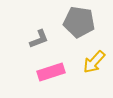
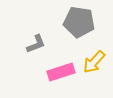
gray L-shape: moved 3 px left, 5 px down
pink rectangle: moved 10 px right
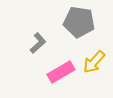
gray L-shape: moved 2 px right, 1 px up; rotated 20 degrees counterclockwise
pink rectangle: rotated 12 degrees counterclockwise
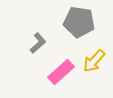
yellow arrow: moved 1 px up
pink rectangle: rotated 12 degrees counterclockwise
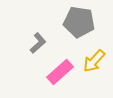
pink rectangle: moved 1 px left
